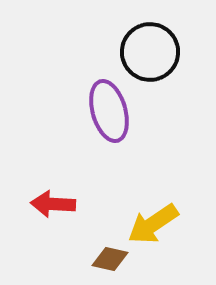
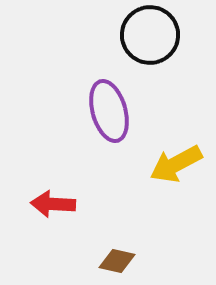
black circle: moved 17 px up
yellow arrow: moved 23 px right, 60 px up; rotated 6 degrees clockwise
brown diamond: moved 7 px right, 2 px down
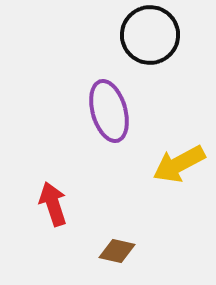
yellow arrow: moved 3 px right
red arrow: rotated 69 degrees clockwise
brown diamond: moved 10 px up
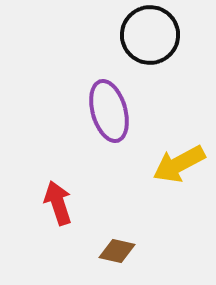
red arrow: moved 5 px right, 1 px up
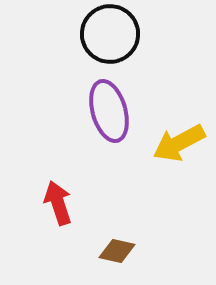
black circle: moved 40 px left, 1 px up
yellow arrow: moved 21 px up
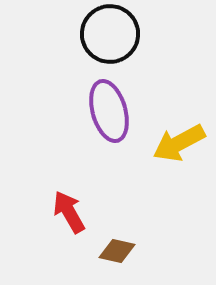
red arrow: moved 11 px right, 9 px down; rotated 12 degrees counterclockwise
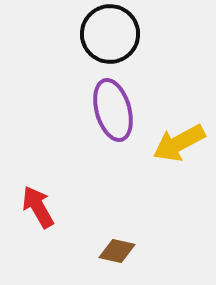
purple ellipse: moved 4 px right, 1 px up
red arrow: moved 31 px left, 5 px up
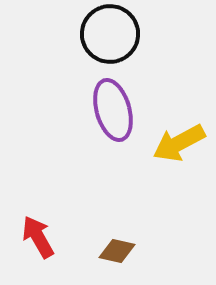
red arrow: moved 30 px down
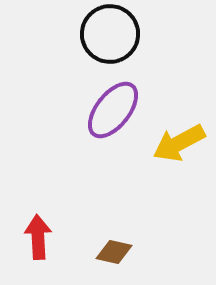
purple ellipse: rotated 54 degrees clockwise
red arrow: rotated 27 degrees clockwise
brown diamond: moved 3 px left, 1 px down
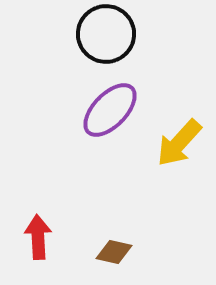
black circle: moved 4 px left
purple ellipse: moved 3 px left; rotated 6 degrees clockwise
yellow arrow: rotated 20 degrees counterclockwise
